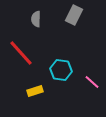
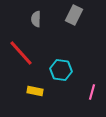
pink line: moved 10 px down; rotated 63 degrees clockwise
yellow rectangle: rotated 28 degrees clockwise
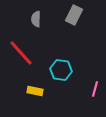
pink line: moved 3 px right, 3 px up
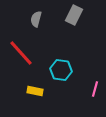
gray semicircle: rotated 14 degrees clockwise
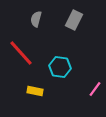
gray rectangle: moved 5 px down
cyan hexagon: moved 1 px left, 3 px up
pink line: rotated 21 degrees clockwise
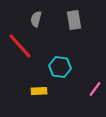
gray rectangle: rotated 36 degrees counterclockwise
red line: moved 1 px left, 7 px up
yellow rectangle: moved 4 px right; rotated 14 degrees counterclockwise
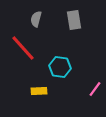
red line: moved 3 px right, 2 px down
